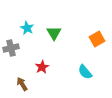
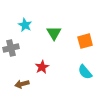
cyan star: moved 2 px left, 3 px up
orange square: moved 12 px left, 2 px down; rotated 14 degrees clockwise
brown arrow: rotated 72 degrees counterclockwise
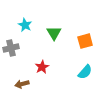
cyan semicircle: rotated 98 degrees counterclockwise
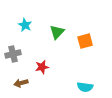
green triangle: moved 3 px right, 1 px up; rotated 14 degrees clockwise
gray cross: moved 2 px right, 6 px down
red star: rotated 16 degrees clockwise
cyan semicircle: moved 15 px down; rotated 56 degrees clockwise
brown arrow: moved 1 px left, 1 px up
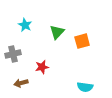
orange square: moved 3 px left
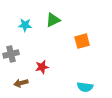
cyan star: rotated 24 degrees counterclockwise
green triangle: moved 4 px left, 12 px up; rotated 21 degrees clockwise
gray cross: moved 2 px left
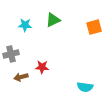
orange square: moved 12 px right, 14 px up
red star: rotated 16 degrees clockwise
brown arrow: moved 6 px up
